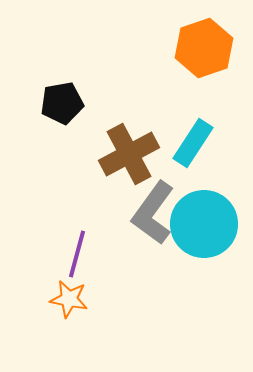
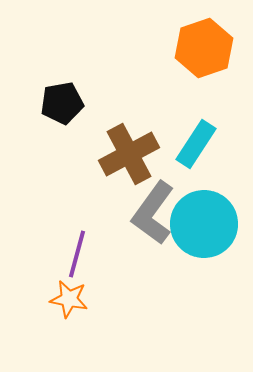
cyan rectangle: moved 3 px right, 1 px down
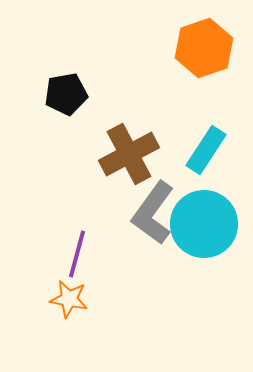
black pentagon: moved 4 px right, 9 px up
cyan rectangle: moved 10 px right, 6 px down
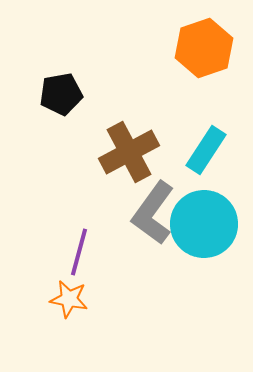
black pentagon: moved 5 px left
brown cross: moved 2 px up
purple line: moved 2 px right, 2 px up
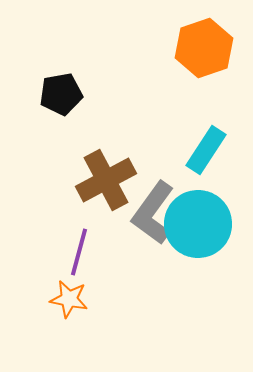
brown cross: moved 23 px left, 28 px down
cyan circle: moved 6 px left
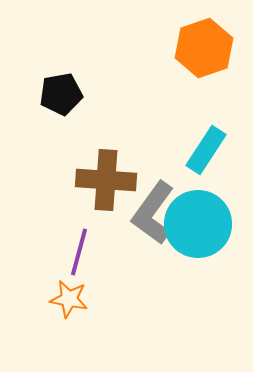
brown cross: rotated 32 degrees clockwise
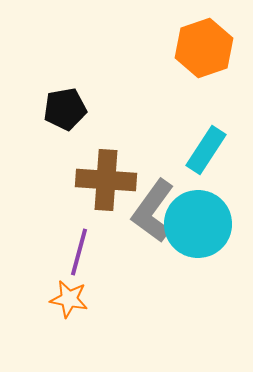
black pentagon: moved 4 px right, 15 px down
gray L-shape: moved 2 px up
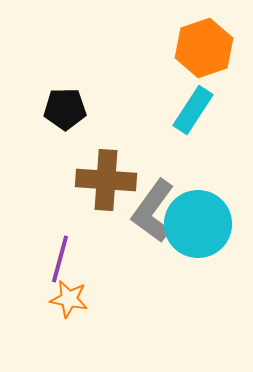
black pentagon: rotated 9 degrees clockwise
cyan rectangle: moved 13 px left, 40 px up
purple line: moved 19 px left, 7 px down
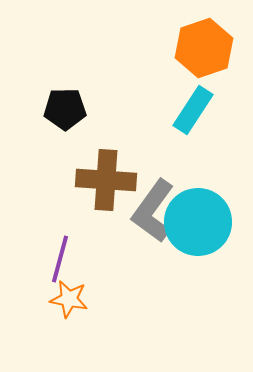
cyan circle: moved 2 px up
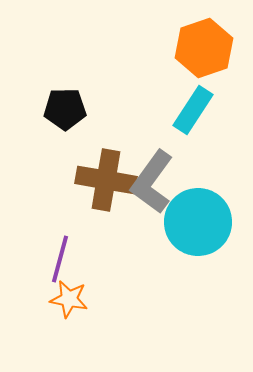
brown cross: rotated 6 degrees clockwise
gray L-shape: moved 1 px left, 29 px up
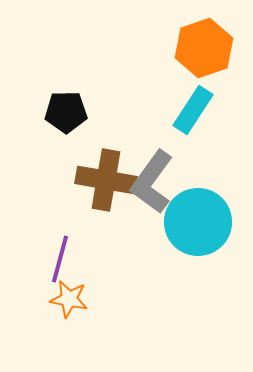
black pentagon: moved 1 px right, 3 px down
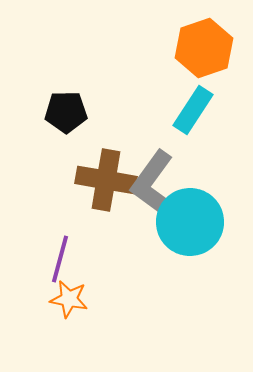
cyan circle: moved 8 px left
